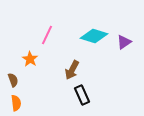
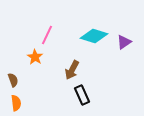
orange star: moved 5 px right, 2 px up
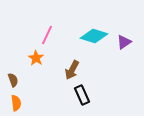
orange star: moved 1 px right, 1 px down
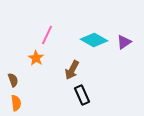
cyan diamond: moved 4 px down; rotated 12 degrees clockwise
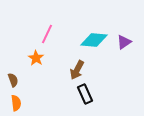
pink line: moved 1 px up
cyan diamond: rotated 24 degrees counterclockwise
brown arrow: moved 5 px right
black rectangle: moved 3 px right, 1 px up
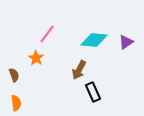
pink line: rotated 12 degrees clockwise
purple triangle: moved 2 px right
brown arrow: moved 2 px right
brown semicircle: moved 1 px right, 5 px up
black rectangle: moved 8 px right, 2 px up
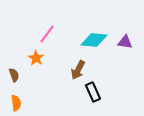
purple triangle: moved 1 px left; rotated 42 degrees clockwise
brown arrow: moved 1 px left
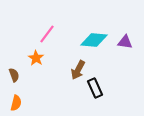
black rectangle: moved 2 px right, 4 px up
orange semicircle: rotated 21 degrees clockwise
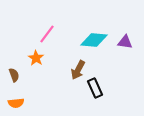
orange semicircle: rotated 70 degrees clockwise
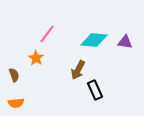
black rectangle: moved 2 px down
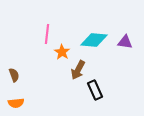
pink line: rotated 30 degrees counterclockwise
orange star: moved 26 px right, 6 px up
